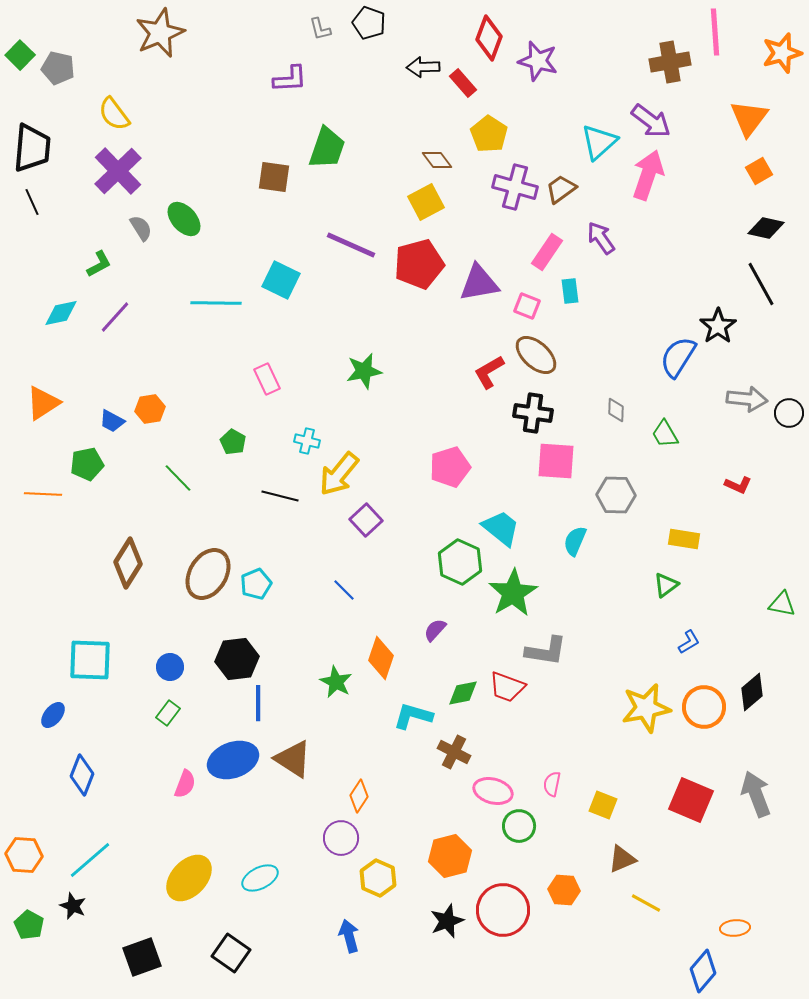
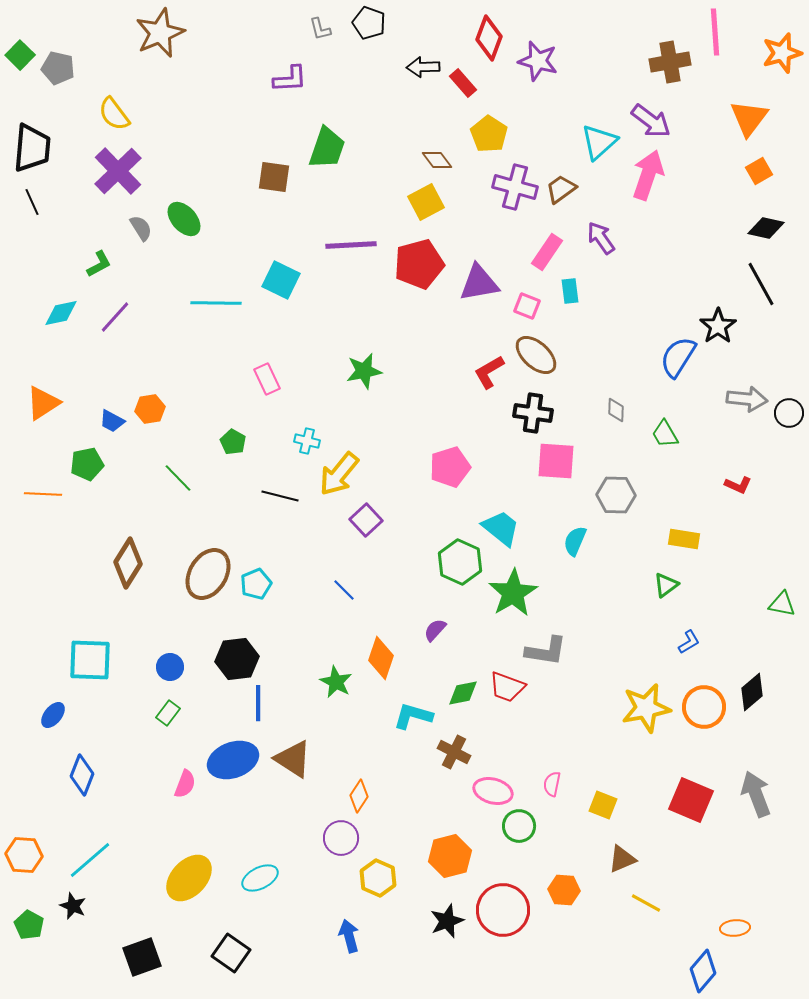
purple line at (351, 245): rotated 27 degrees counterclockwise
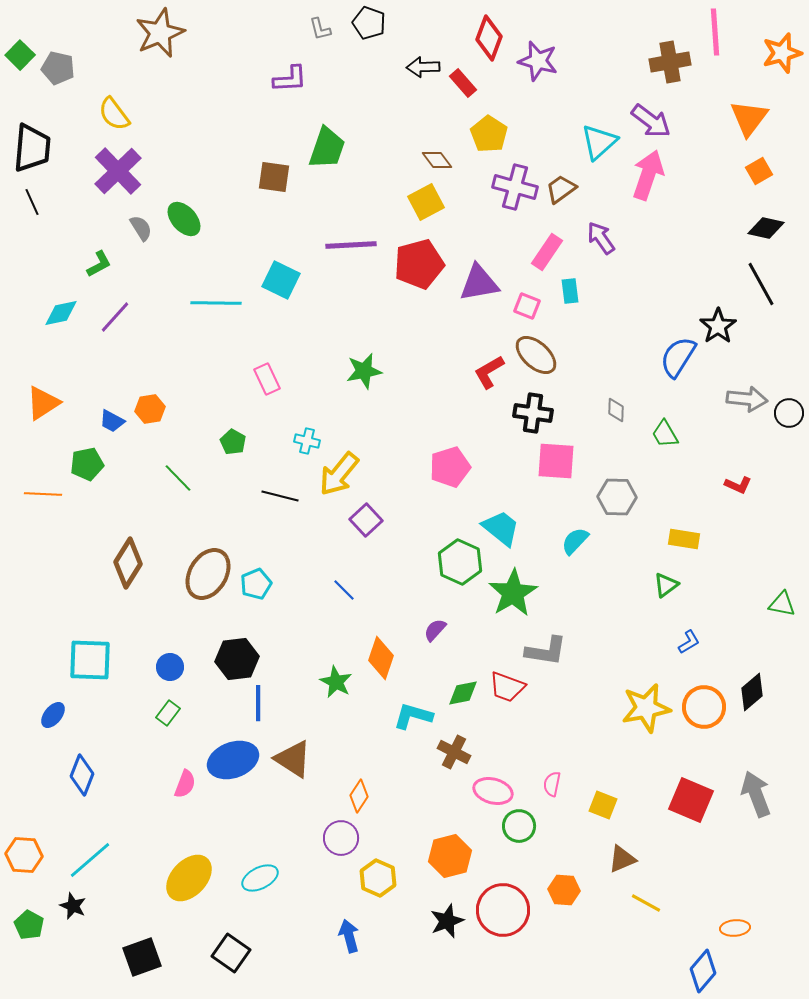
gray hexagon at (616, 495): moved 1 px right, 2 px down
cyan semicircle at (575, 541): rotated 20 degrees clockwise
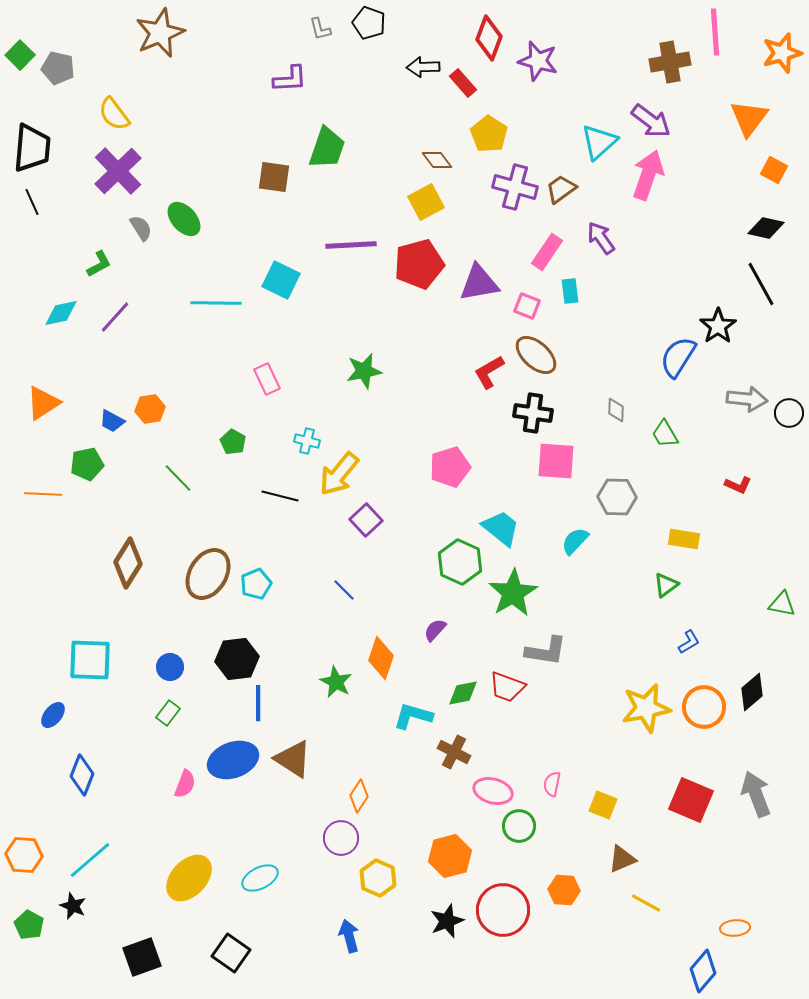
orange square at (759, 171): moved 15 px right, 1 px up; rotated 32 degrees counterclockwise
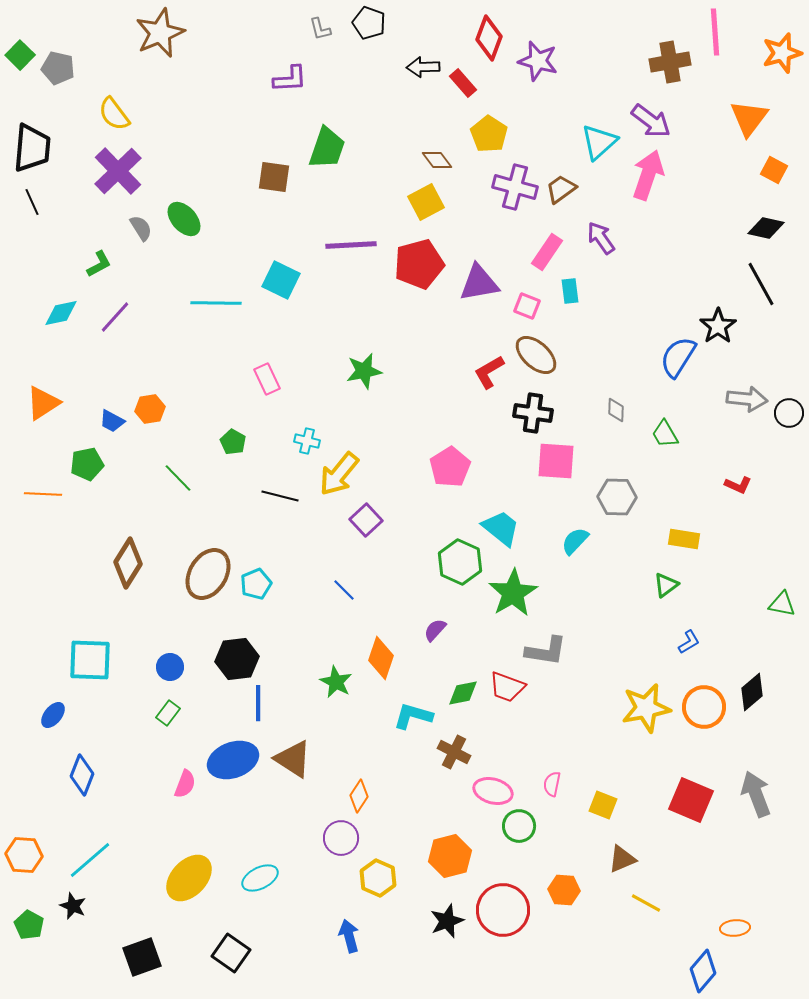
pink pentagon at (450, 467): rotated 15 degrees counterclockwise
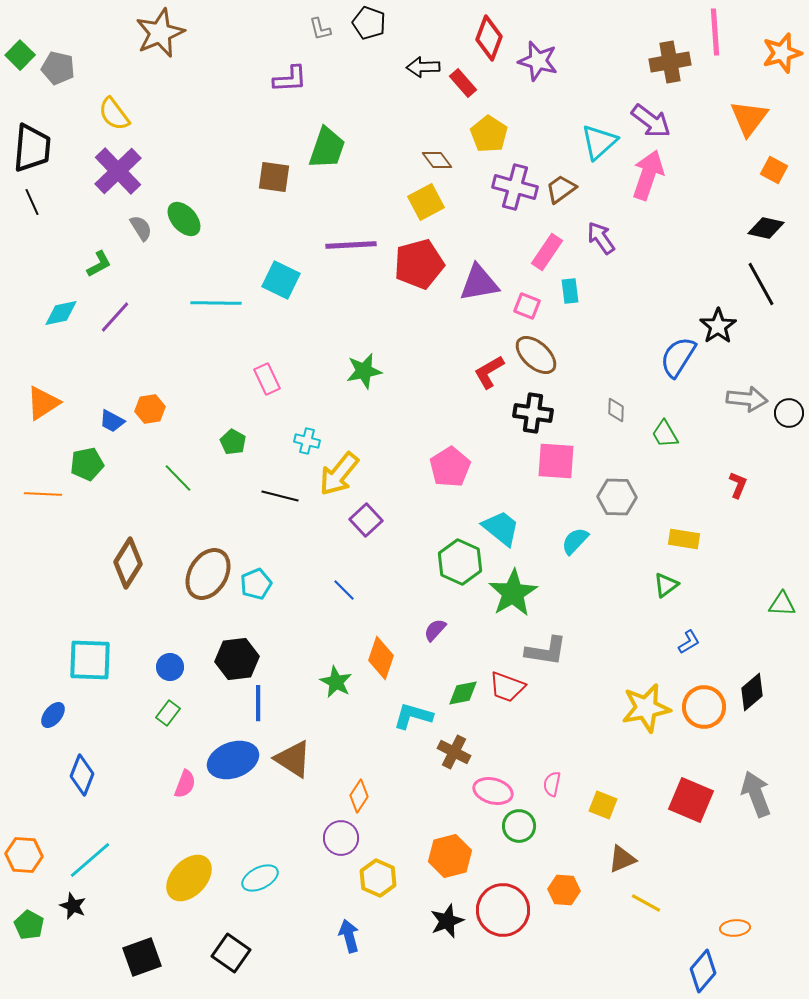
red L-shape at (738, 485): rotated 92 degrees counterclockwise
green triangle at (782, 604): rotated 8 degrees counterclockwise
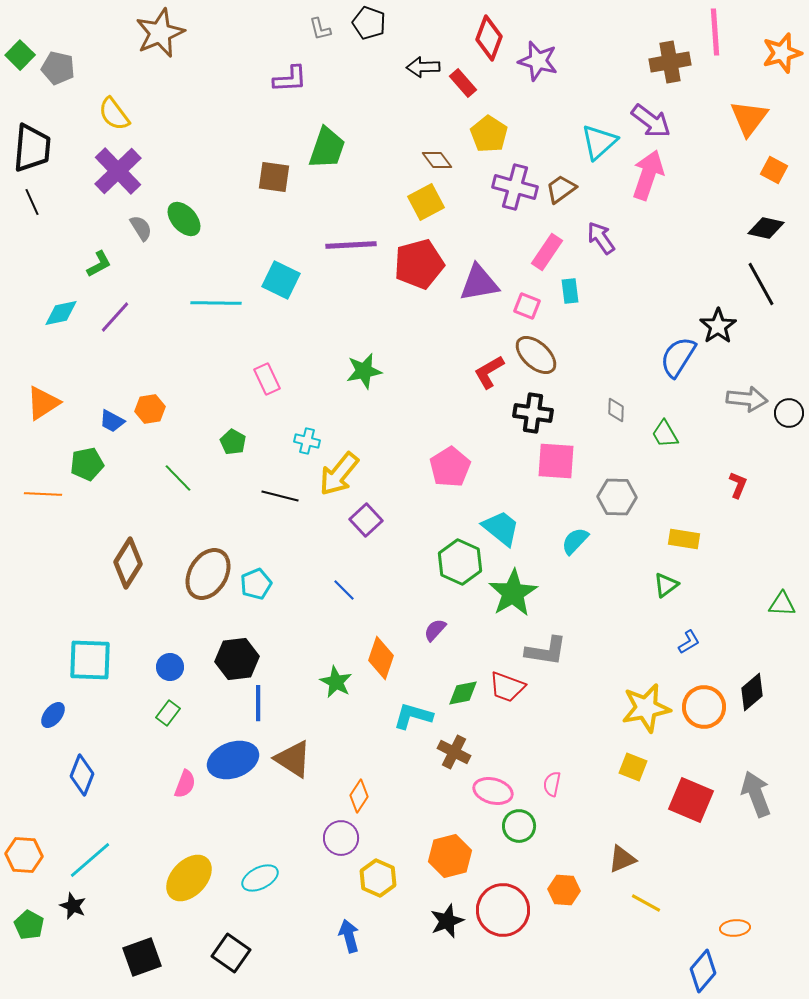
yellow square at (603, 805): moved 30 px right, 38 px up
